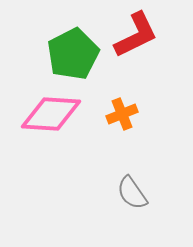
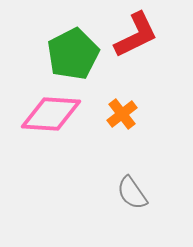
orange cross: rotated 16 degrees counterclockwise
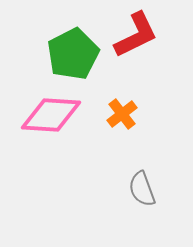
pink diamond: moved 1 px down
gray semicircle: moved 10 px right, 4 px up; rotated 15 degrees clockwise
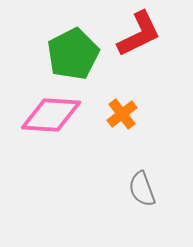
red L-shape: moved 3 px right, 1 px up
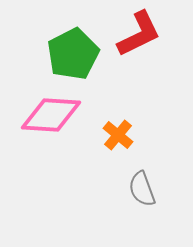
orange cross: moved 4 px left, 21 px down; rotated 12 degrees counterclockwise
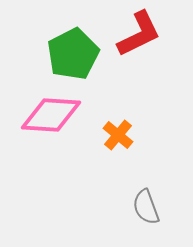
gray semicircle: moved 4 px right, 18 px down
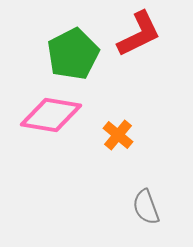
pink diamond: rotated 6 degrees clockwise
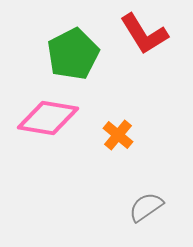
red L-shape: moved 5 px right; rotated 84 degrees clockwise
pink diamond: moved 3 px left, 3 px down
gray semicircle: rotated 75 degrees clockwise
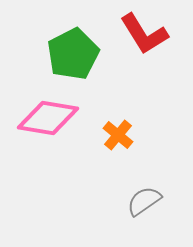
gray semicircle: moved 2 px left, 6 px up
